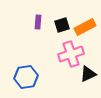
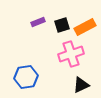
purple rectangle: rotated 64 degrees clockwise
black triangle: moved 7 px left, 11 px down
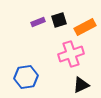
black square: moved 3 px left, 5 px up
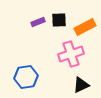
black square: rotated 14 degrees clockwise
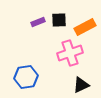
pink cross: moved 1 px left, 1 px up
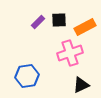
purple rectangle: rotated 24 degrees counterclockwise
blue hexagon: moved 1 px right, 1 px up
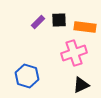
orange rectangle: rotated 35 degrees clockwise
pink cross: moved 4 px right
blue hexagon: rotated 25 degrees clockwise
